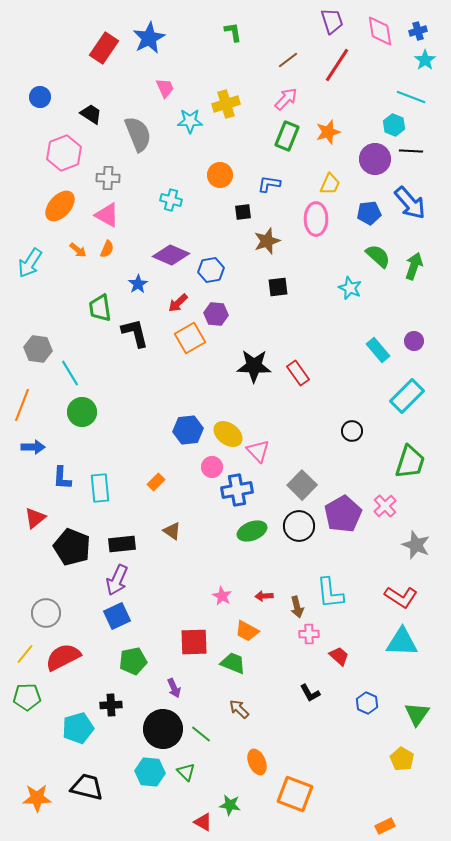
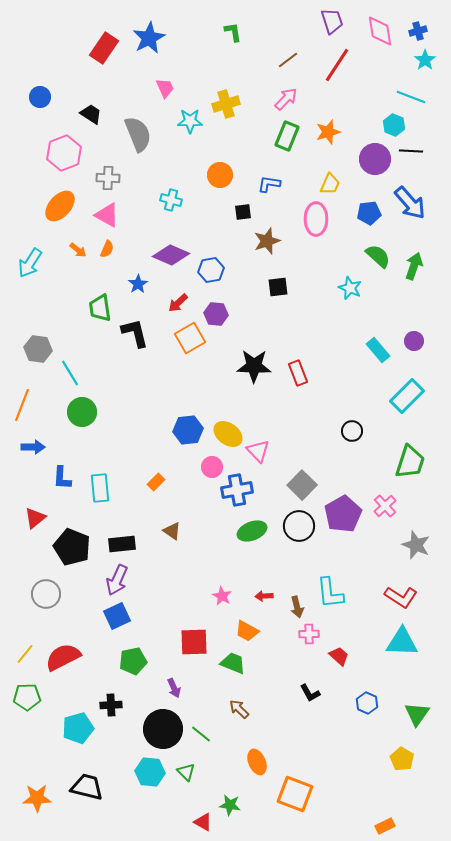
red rectangle at (298, 373): rotated 15 degrees clockwise
gray circle at (46, 613): moved 19 px up
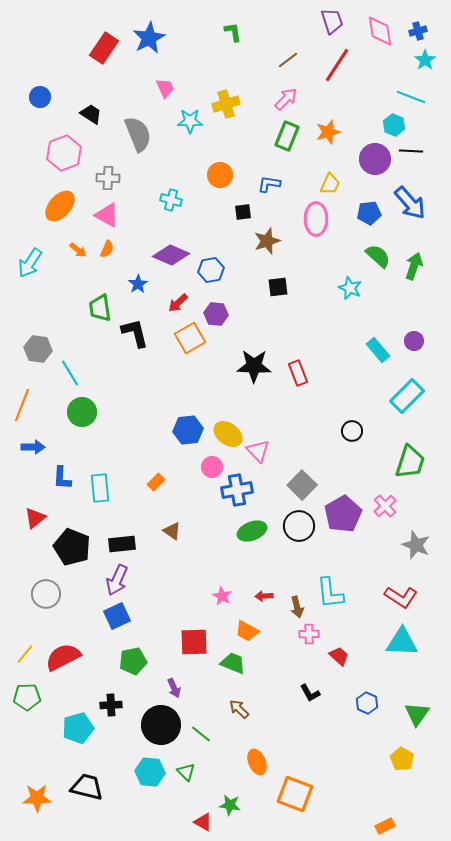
black circle at (163, 729): moved 2 px left, 4 px up
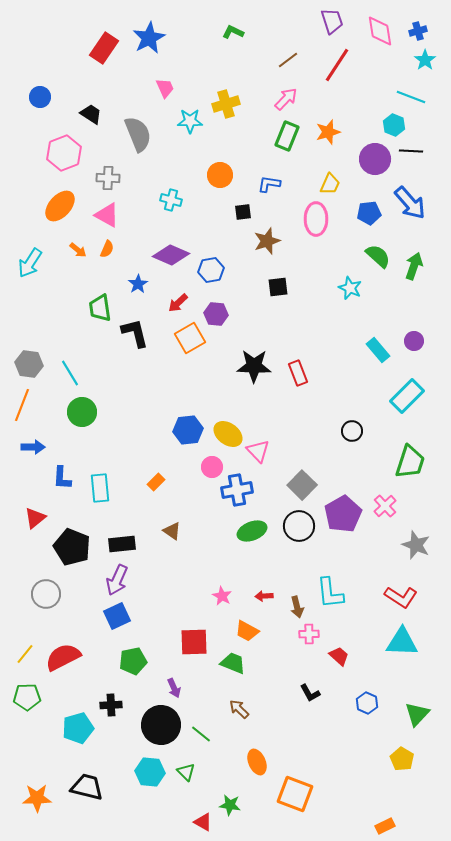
green L-shape at (233, 32): rotated 55 degrees counterclockwise
gray hexagon at (38, 349): moved 9 px left, 15 px down
green triangle at (417, 714): rotated 8 degrees clockwise
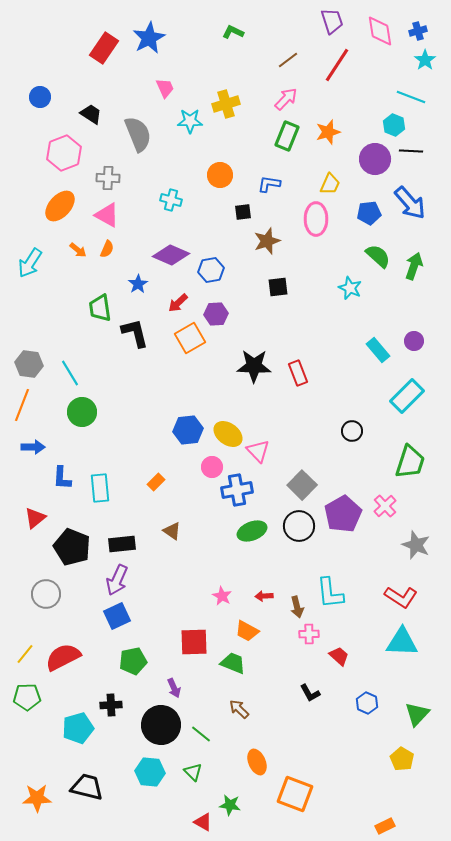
purple hexagon at (216, 314): rotated 10 degrees counterclockwise
green triangle at (186, 772): moved 7 px right
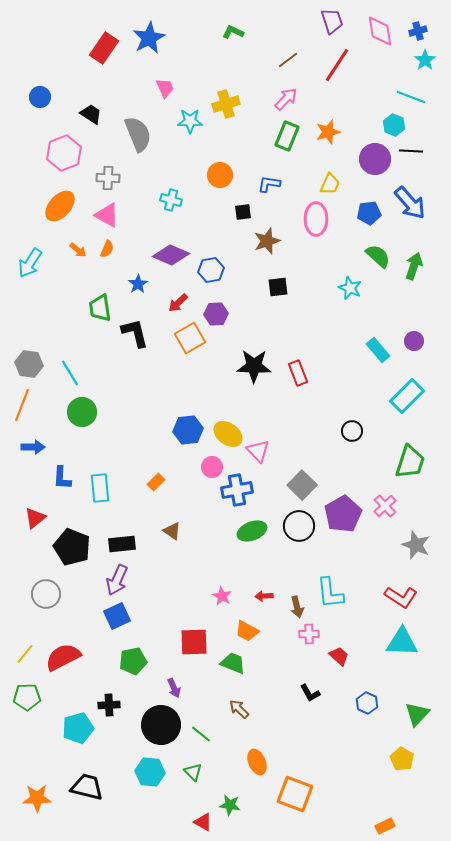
black cross at (111, 705): moved 2 px left
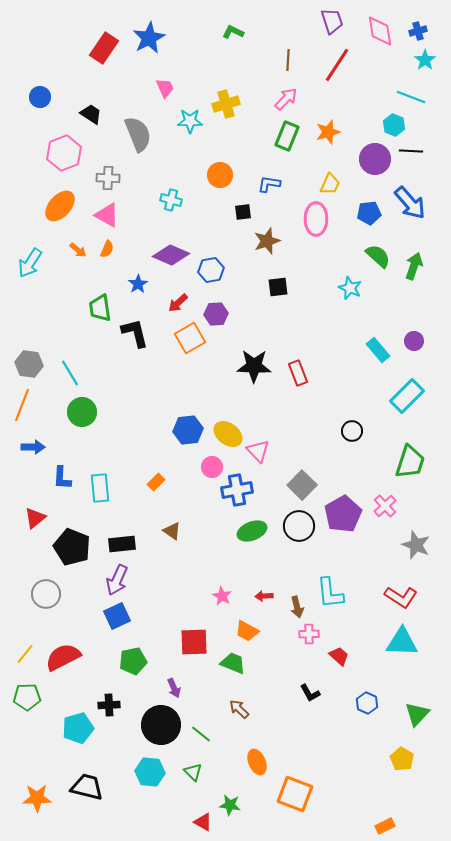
brown line at (288, 60): rotated 50 degrees counterclockwise
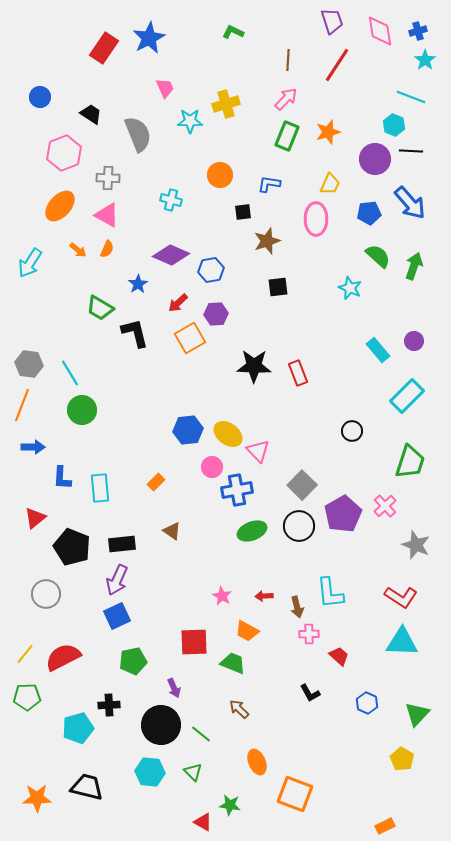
green trapezoid at (100, 308): rotated 52 degrees counterclockwise
green circle at (82, 412): moved 2 px up
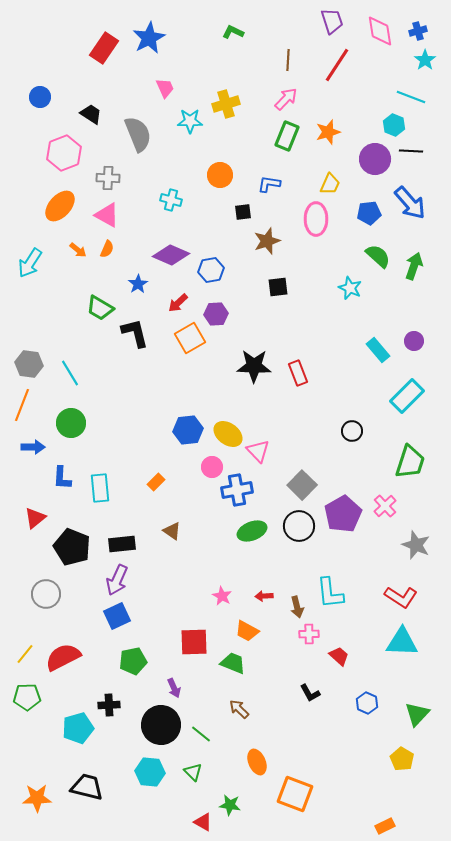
green circle at (82, 410): moved 11 px left, 13 px down
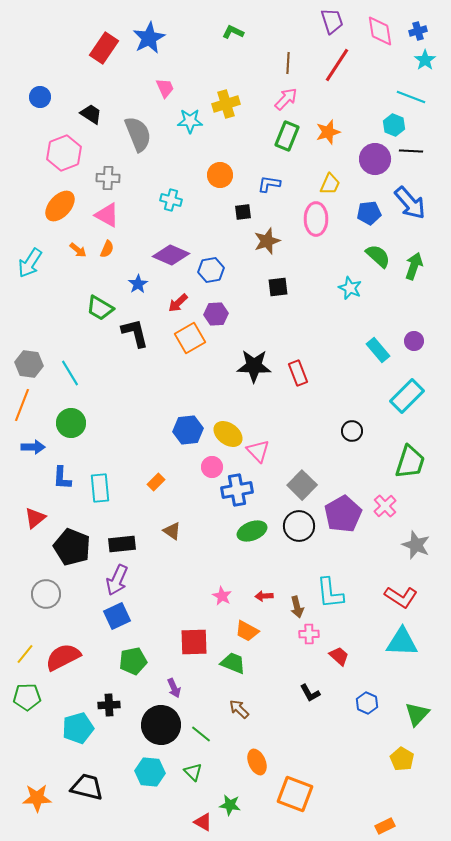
brown line at (288, 60): moved 3 px down
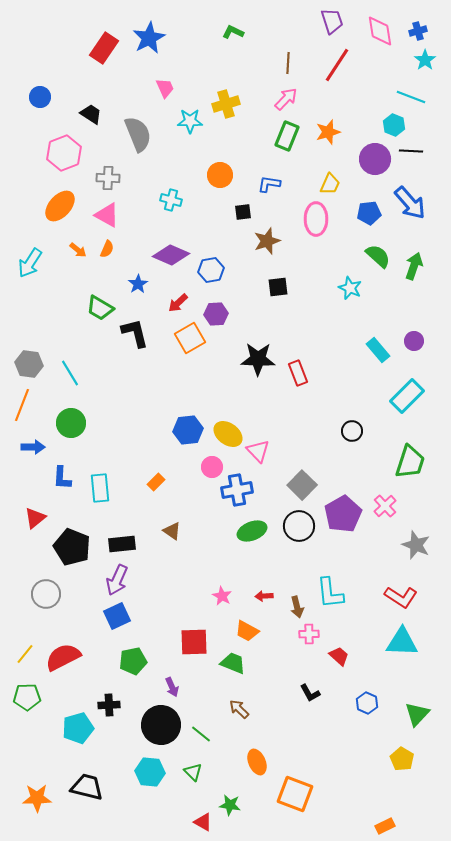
black star at (254, 366): moved 4 px right, 7 px up
purple arrow at (174, 688): moved 2 px left, 1 px up
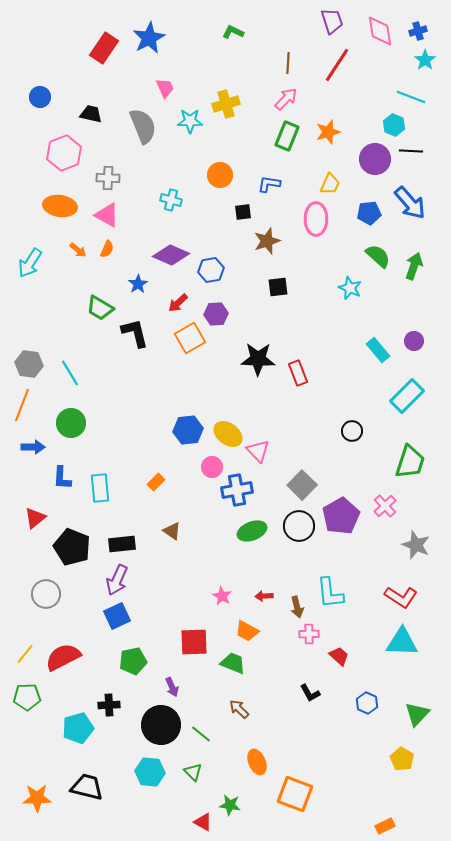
black trapezoid at (91, 114): rotated 20 degrees counterclockwise
gray semicircle at (138, 134): moved 5 px right, 8 px up
orange ellipse at (60, 206): rotated 56 degrees clockwise
purple pentagon at (343, 514): moved 2 px left, 2 px down
